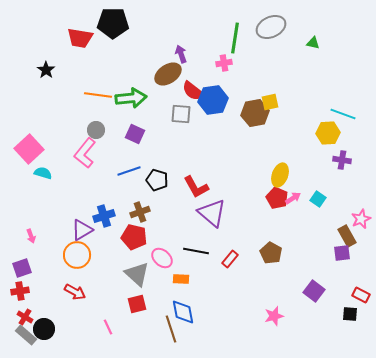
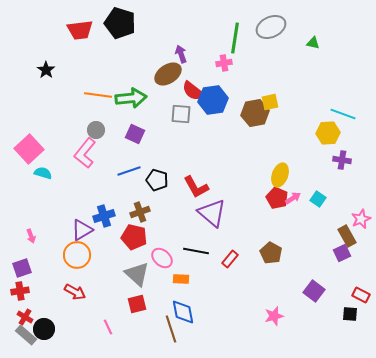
black pentagon at (113, 23): moved 7 px right; rotated 16 degrees clockwise
red trapezoid at (80, 38): moved 8 px up; rotated 16 degrees counterclockwise
purple square at (342, 253): rotated 18 degrees counterclockwise
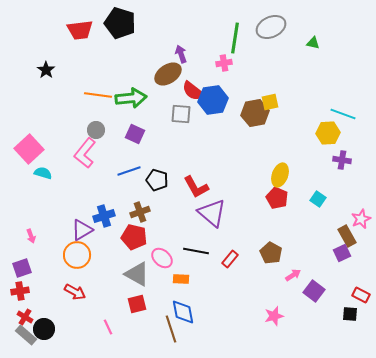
pink arrow at (293, 198): moved 77 px down
gray triangle at (137, 274): rotated 12 degrees counterclockwise
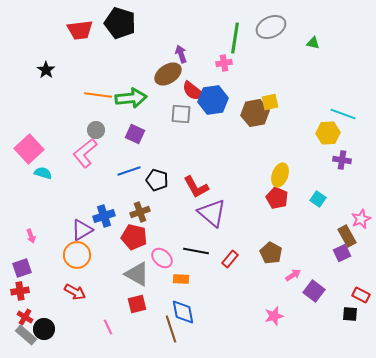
pink L-shape at (85, 153): rotated 12 degrees clockwise
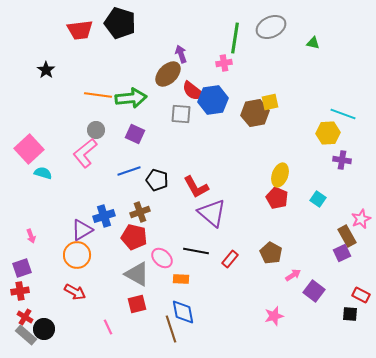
brown ellipse at (168, 74): rotated 12 degrees counterclockwise
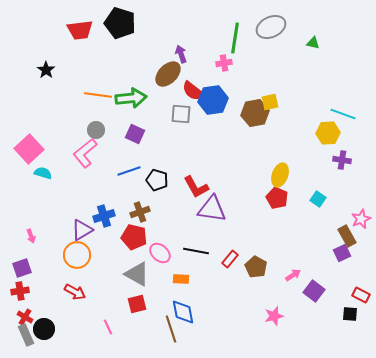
purple triangle at (212, 213): moved 4 px up; rotated 32 degrees counterclockwise
brown pentagon at (271, 253): moved 15 px left, 14 px down
pink ellipse at (162, 258): moved 2 px left, 5 px up
gray rectangle at (26, 335): rotated 25 degrees clockwise
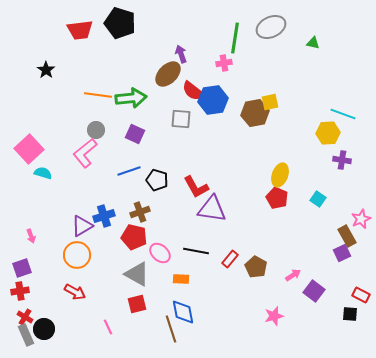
gray square at (181, 114): moved 5 px down
purple triangle at (82, 230): moved 4 px up
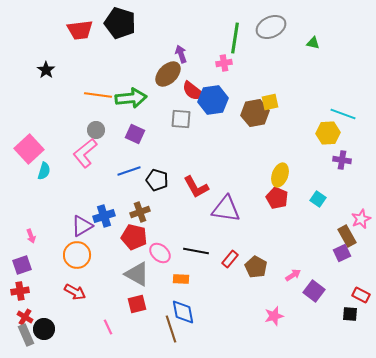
cyan semicircle at (43, 173): moved 1 px right, 2 px up; rotated 90 degrees clockwise
purple triangle at (212, 209): moved 14 px right
purple square at (22, 268): moved 3 px up
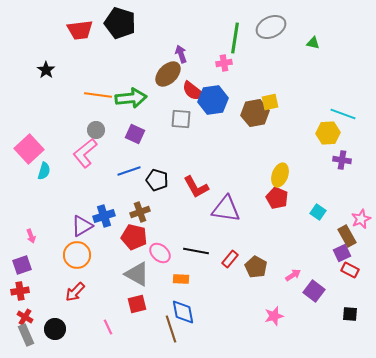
cyan square at (318, 199): moved 13 px down
red arrow at (75, 292): rotated 105 degrees clockwise
red rectangle at (361, 295): moved 11 px left, 25 px up
black circle at (44, 329): moved 11 px right
